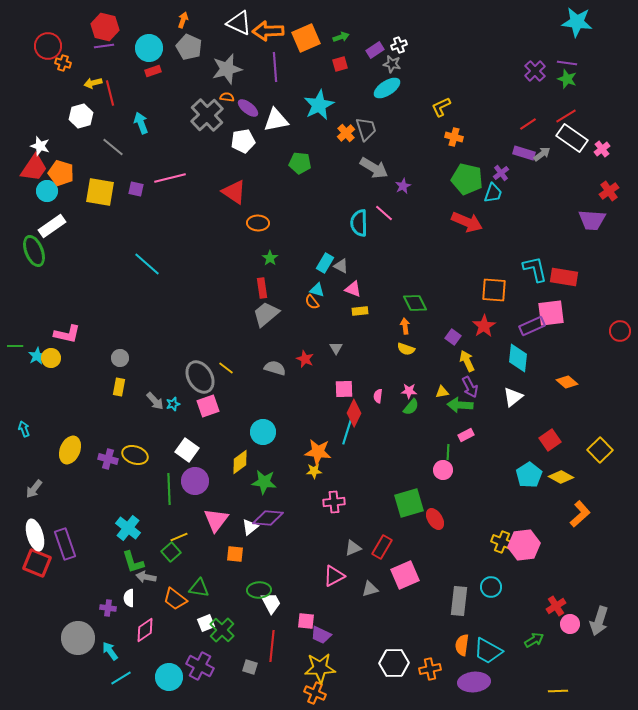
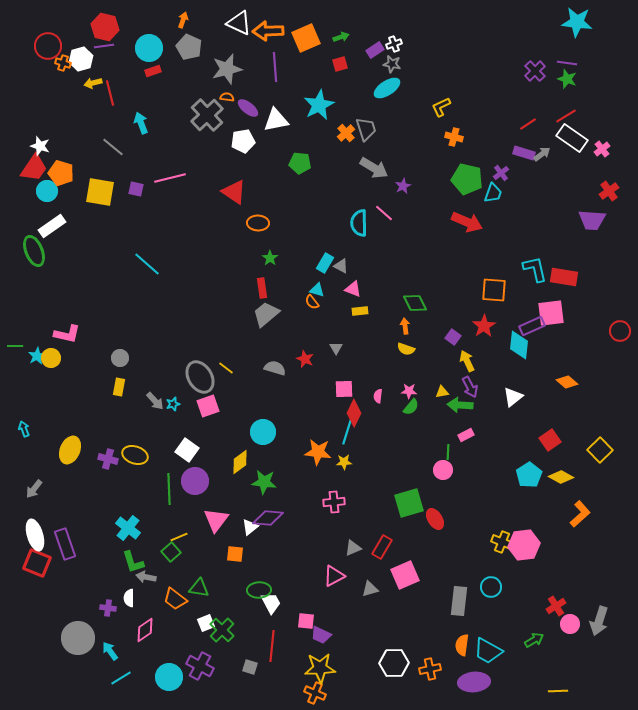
white cross at (399, 45): moved 5 px left, 1 px up
white hexagon at (81, 116): moved 57 px up
cyan diamond at (518, 358): moved 1 px right, 13 px up
yellow star at (314, 471): moved 30 px right, 9 px up
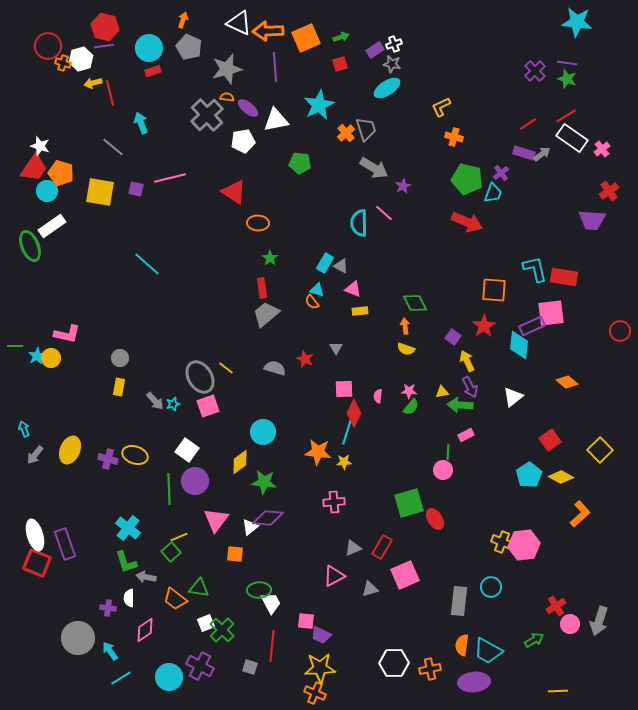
green ellipse at (34, 251): moved 4 px left, 5 px up
gray arrow at (34, 489): moved 1 px right, 34 px up
green L-shape at (133, 562): moved 7 px left
